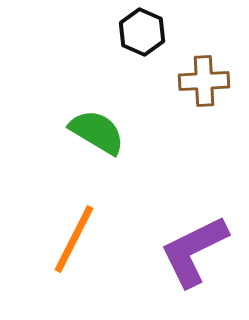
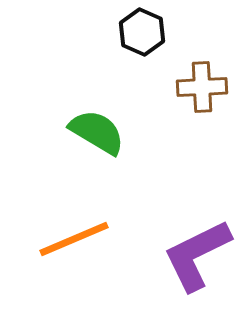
brown cross: moved 2 px left, 6 px down
orange line: rotated 40 degrees clockwise
purple L-shape: moved 3 px right, 4 px down
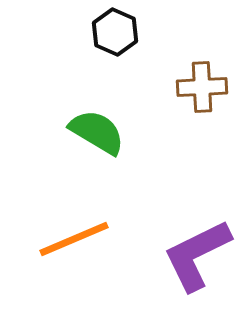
black hexagon: moved 27 px left
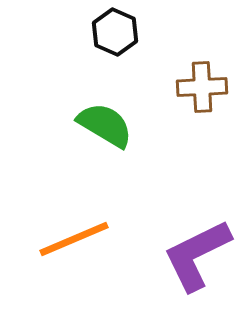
green semicircle: moved 8 px right, 7 px up
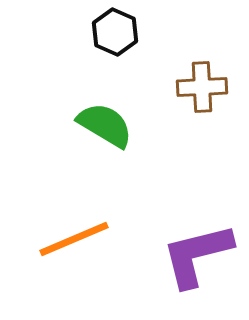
purple L-shape: rotated 12 degrees clockwise
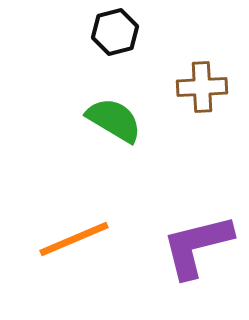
black hexagon: rotated 21 degrees clockwise
green semicircle: moved 9 px right, 5 px up
purple L-shape: moved 9 px up
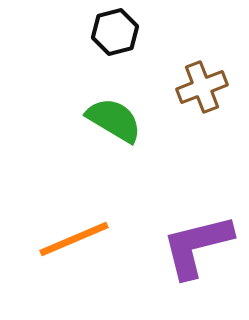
brown cross: rotated 18 degrees counterclockwise
